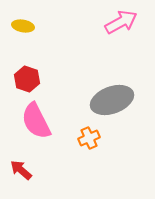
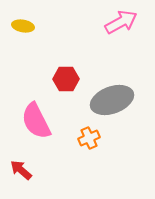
red hexagon: moved 39 px right; rotated 20 degrees counterclockwise
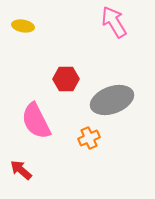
pink arrow: moved 7 px left; rotated 92 degrees counterclockwise
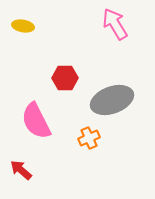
pink arrow: moved 1 px right, 2 px down
red hexagon: moved 1 px left, 1 px up
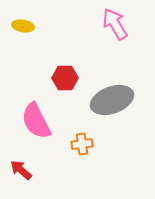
orange cross: moved 7 px left, 6 px down; rotated 15 degrees clockwise
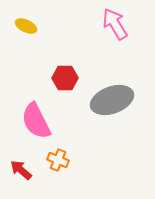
yellow ellipse: moved 3 px right; rotated 15 degrees clockwise
orange cross: moved 24 px left, 16 px down; rotated 30 degrees clockwise
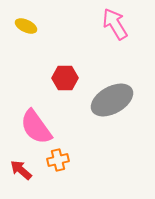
gray ellipse: rotated 9 degrees counterclockwise
pink semicircle: moved 6 px down; rotated 9 degrees counterclockwise
orange cross: rotated 35 degrees counterclockwise
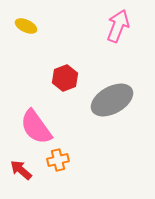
pink arrow: moved 3 px right, 2 px down; rotated 52 degrees clockwise
red hexagon: rotated 20 degrees counterclockwise
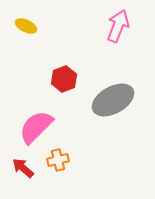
red hexagon: moved 1 px left, 1 px down
gray ellipse: moved 1 px right
pink semicircle: rotated 81 degrees clockwise
red arrow: moved 2 px right, 2 px up
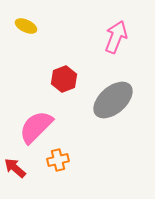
pink arrow: moved 2 px left, 11 px down
gray ellipse: rotated 12 degrees counterclockwise
red arrow: moved 8 px left
